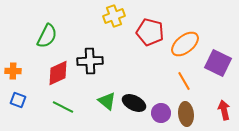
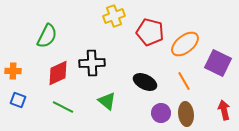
black cross: moved 2 px right, 2 px down
black ellipse: moved 11 px right, 21 px up
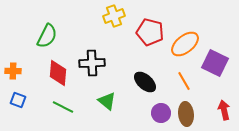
purple square: moved 3 px left
red diamond: rotated 60 degrees counterclockwise
black ellipse: rotated 15 degrees clockwise
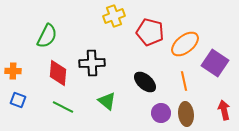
purple square: rotated 8 degrees clockwise
orange line: rotated 18 degrees clockwise
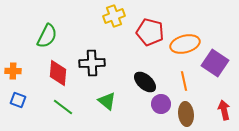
orange ellipse: rotated 24 degrees clockwise
green line: rotated 10 degrees clockwise
purple circle: moved 9 px up
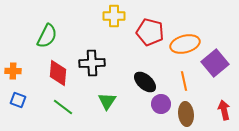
yellow cross: rotated 20 degrees clockwise
purple square: rotated 16 degrees clockwise
green triangle: rotated 24 degrees clockwise
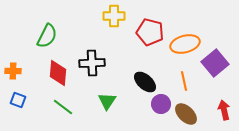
brown ellipse: rotated 40 degrees counterclockwise
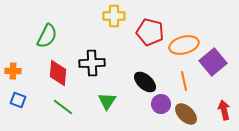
orange ellipse: moved 1 px left, 1 px down
purple square: moved 2 px left, 1 px up
